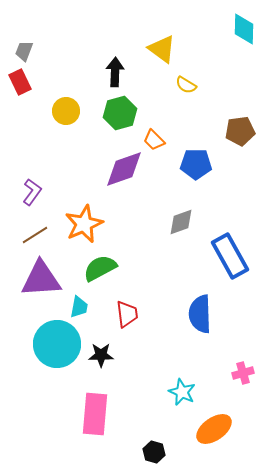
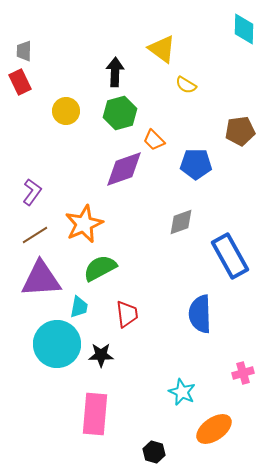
gray trapezoid: rotated 20 degrees counterclockwise
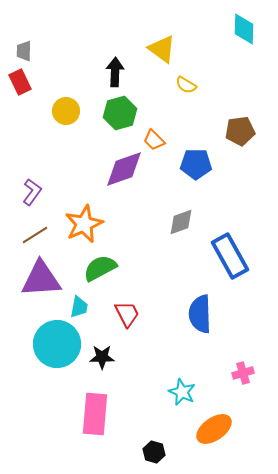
red trapezoid: rotated 20 degrees counterclockwise
black star: moved 1 px right, 2 px down
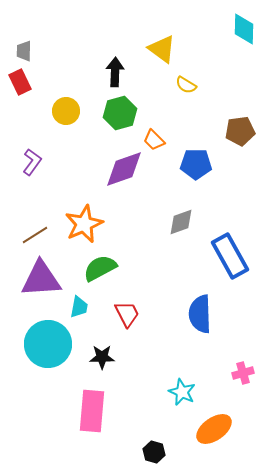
purple L-shape: moved 30 px up
cyan circle: moved 9 px left
pink rectangle: moved 3 px left, 3 px up
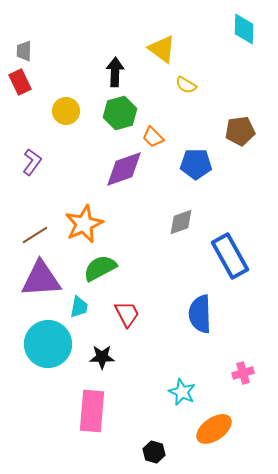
orange trapezoid: moved 1 px left, 3 px up
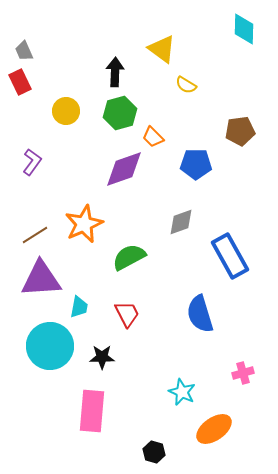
gray trapezoid: rotated 25 degrees counterclockwise
green semicircle: moved 29 px right, 11 px up
blue semicircle: rotated 15 degrees counterclockwise
cyan circle: moved 2 px right, 2 px down
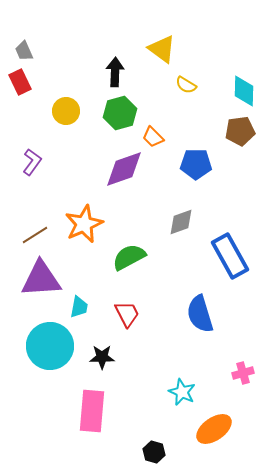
cyan diamond: moved 62 px down
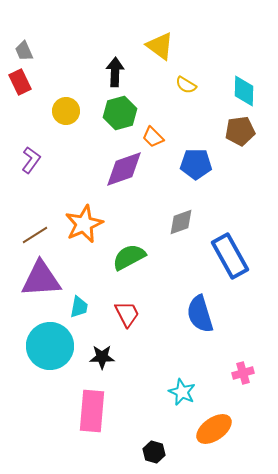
yellow triangle: moved 2 px left, 3 px up
purple L-shape: moved 1 px left, 2 px up
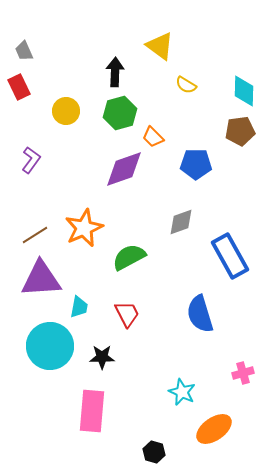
red rectangle: moved 1 px left, 5 px down
orange star: moved 4 px down
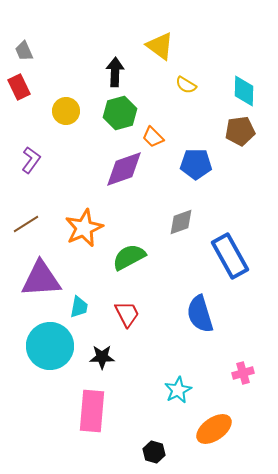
brown line: moved 9 px left, 11 px up
cyan star: moved 4 px left, 2 px up; rotated 20 degrees clockwise
